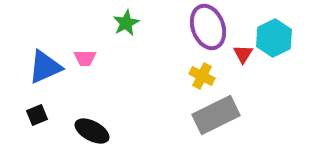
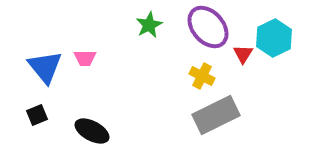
green star: moved 23 px right, 2 px down
purple ellipse: rotated 21 degrees counterclockwise
blue triangle: rotated 45 degrees counterclockwise
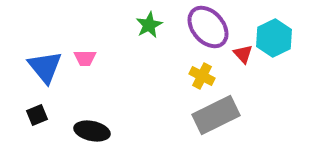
red triangle: rotated 15 degrees counterclockwise
black ellipse: rotated 16 degrees counterclockwise
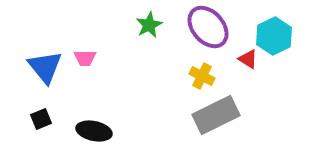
cyan hexagon: moved 2 px up
red triangle: moved 5 px right, 5 px down; rotated 15 degrees counterclockwise
black square: moved 4 px right, 4 px down
black ellipse: moved 2 px right
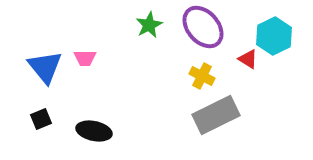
purple ellipse: moved 5 px left
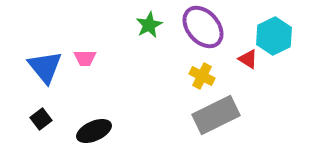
black square: rotated 15 degrees counterclockwise
black ellipse: rotated 36 degrees counterclockwise
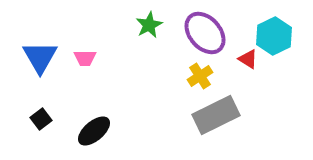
purple ellipse: moved 2 px right, 6 px down
blue triangle: moved 5 px left, 10 px up; rotated 9 degrees clockwise
yellow cross: moved 2 px left; rotated 30 degrees clockwise
black ellipse: rotated 16 degrees counterclockwise
